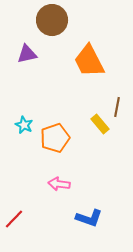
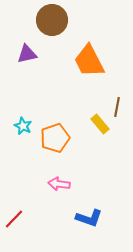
cyan star: moved 1 px left, 1 px down
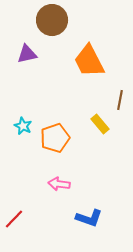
brown line: moved 3 px right, 7 px up
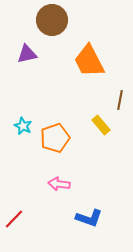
yellow rectangle: moved 1 px right, 1 px down
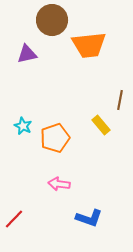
orange trapezoid: moved 16 px up; rotated 69 degrees counterclockwise
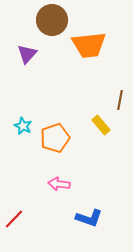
purple triangle: rotated 35 degrees counterclockwise
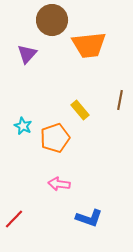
yellow rectangle: moved 21 px left, 15 px up
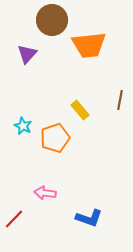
pink arrow: moved 14 px left, 9 px down
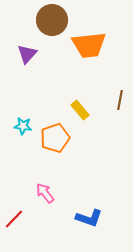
cyan star: rotated 18 degrees counterclockwise
pink arrow: rotated 45 degrees clockwise
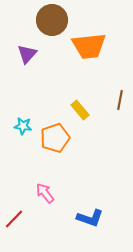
orange trapezoid: moved 1 px down
blue L-shape: moved 1 px right
